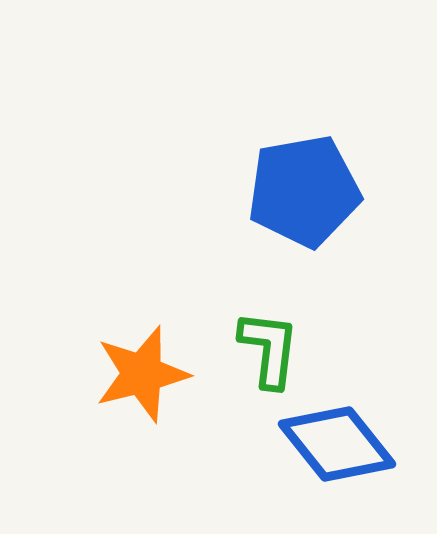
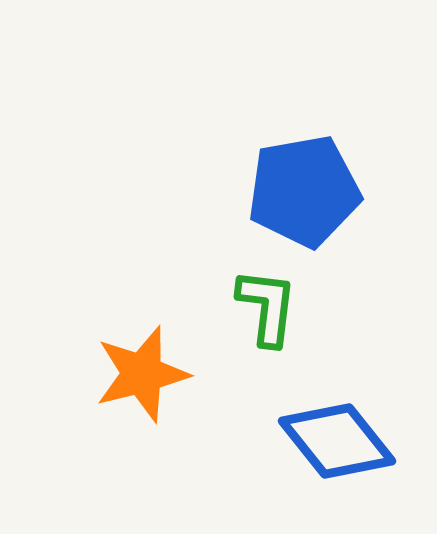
green L-shape: moved 2 px left, 42 px up
blue diamond: moved 3 px up
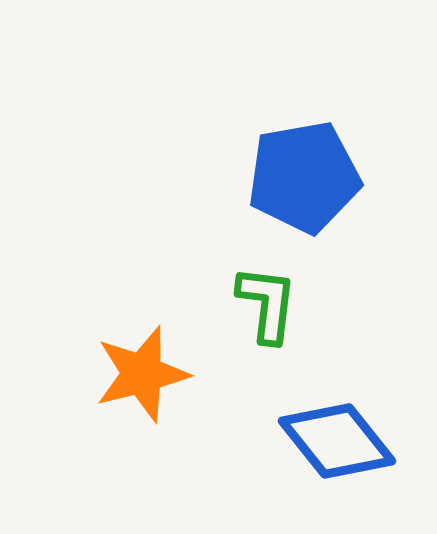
blue pentagon: moved 14 px up
green L-shape: moved 3 px up
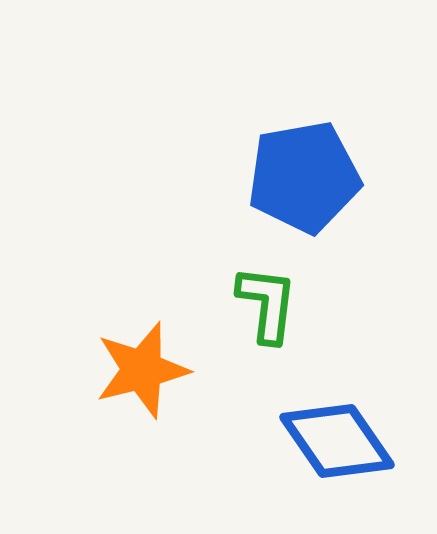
orange star: moved 4 px up
blue diamond: rotated 4 degrees clockwise
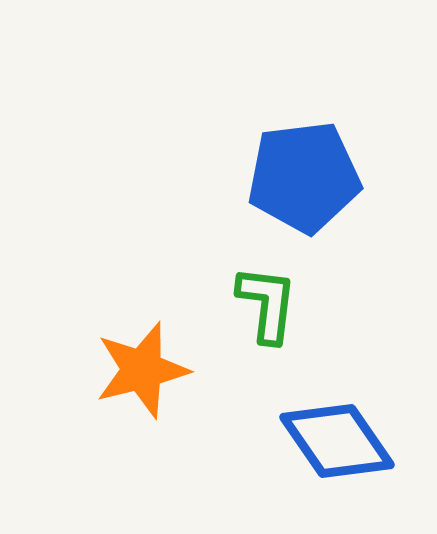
blue pentagon: rotated 3 degrees clockwise
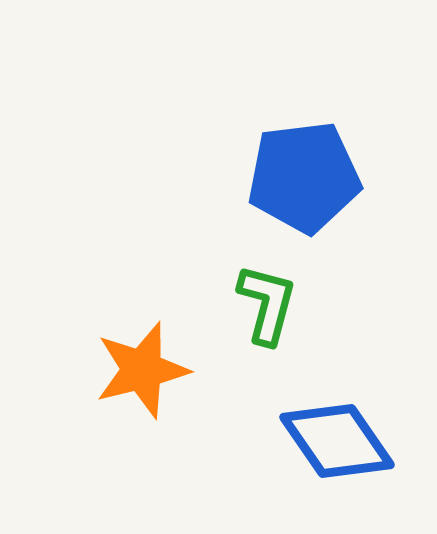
green L-shape: rotated 8 degrees clockwise
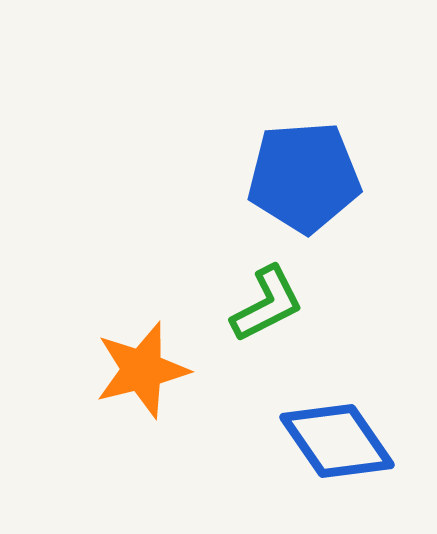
blue pentagon: rotated 3 degrees clockwise
green L-shape: rotated 48 degrees clockwise
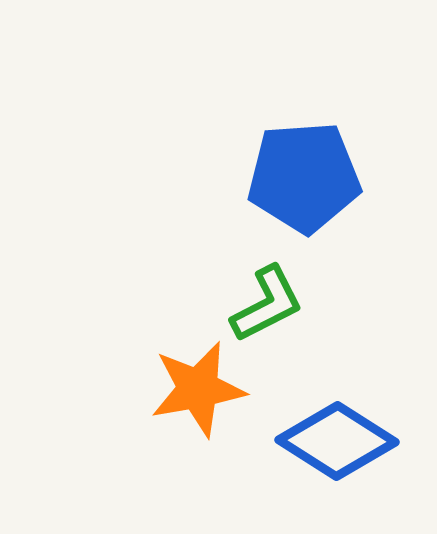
orange star: moved 56 px right, 19 px down; rotated 4 degrees clockwise
blue diamond: rotated 23 degrees counterclockwise
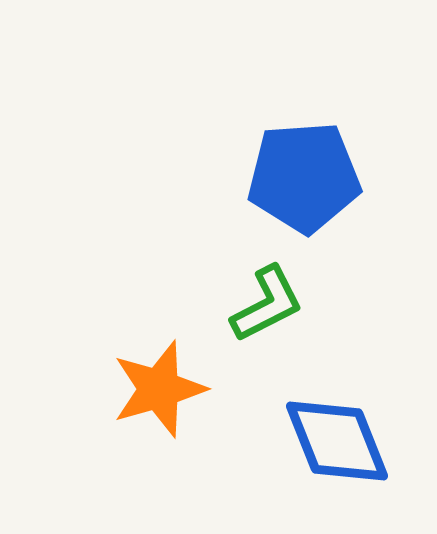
orange star: moved 39 px left; rotated 6 degrees counterclockwise
blue diamond: rotated 36 degrees clockwise
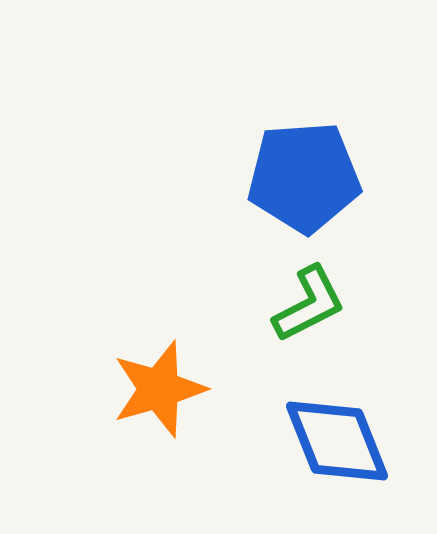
green L-shape: moved 42 px right
